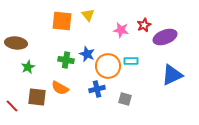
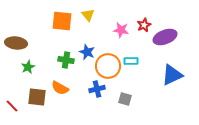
blue star: moved 2 px up
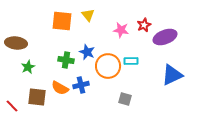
blue cross: moved 16 px left, 4 px up
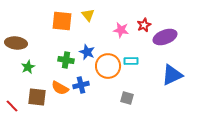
gray square: moved 2 px right, 1 px up
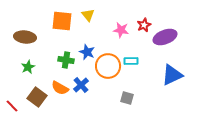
brown ellipse: moved 9 px right, 6 px up
blue cross: rotated 28 degrees counterclockwise
brown square: rotated 30 degrees clockwise
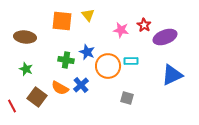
red star: rotated 16 degrees counterclockwise
green star: moved 2 px left, 2 px down; rotated 24 degrees counterclockwise
red line: rotated 16 degrees clockwise
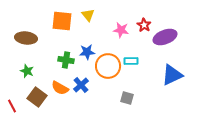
brown ellipse: moved 1 px right, 1 px down
blue star: rotated 28 degrees counterclockwise
green star: moved 1 px right, 2 px down
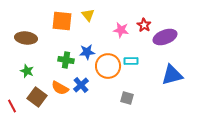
blue triangle: rotated 10 degrees clockwise
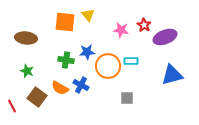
orange square: moved 3 px right, 1 px down
blue cross: rotated 21 degrees counterclockwise
gray square: rotated 16 degrees counterclockwise
